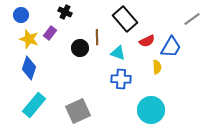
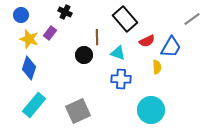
black circle: moved 4 px right, 7 px down
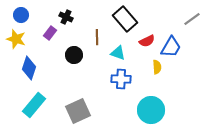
black cross: moved 1 px right, 5 px down
yellow star: moved 13 px left
black circle: moved 10 px left
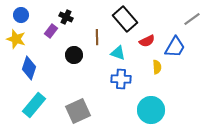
purple rectangle: moved 1 px right, 2 px up
blue trapezoid: moved 4 px right
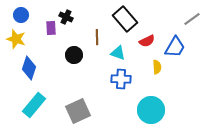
purple rectangle: moved 3 px up; rotated 40 degrees counterclockwise
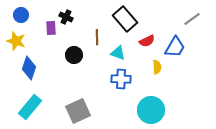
yellow star: moved 2 px down
cyan rectangle: moved 4 px left, 2 px down
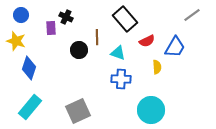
gray line: moved 4 px up
black circle: moved 5 px right, 5 px up
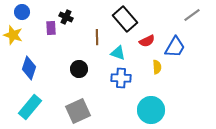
blue circle: moved 1 px right, 3 px up
yellow star: moved 3 px left, 6 px up
black circle: moved 19 px down
blue cross: moved 1 px up
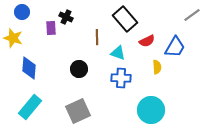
yellow star: moved 3 px down
blue diamond: rotated 15 degrees counterclockwise
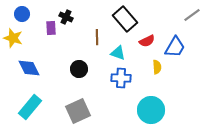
blue circle: moved 2 px down
blue diamond: rotated 30 degrees counterclockwise
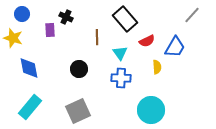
gray line: rotated 12 degrees counterclockwise
purple rectangle: moved 1 px left, 2 px down
cyan triangle: moved 2 px right; rotated 35 degrees clockwise
blue diamond: rotated 15 degrees clockwise
